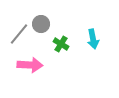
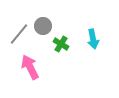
gray circle: moved 2 px right, 2 px down
pink arrow: moved 2 px down; rotated 120 degrees counterclockwise
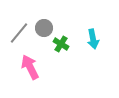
gray circle: moved 1 px right, 2 px down
gray line: moved 1 px up
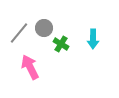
cyan arrow: rotated 12 degrees clockwise
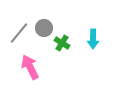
green cross: moved 1 px right, 1 px up
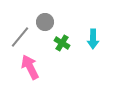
gray circle: moved 1 px right, 6 px up
gray line: moved 1 px right, 4 px down
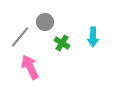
cyan arrow: moved 2 px up
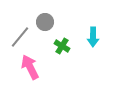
green cross: moved 3 px down
